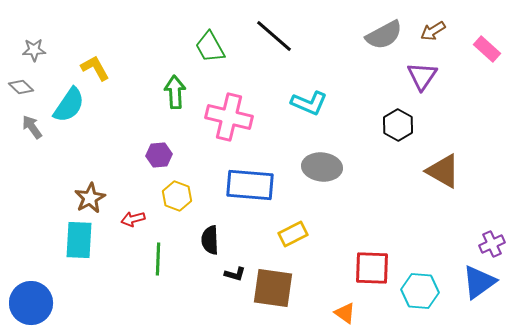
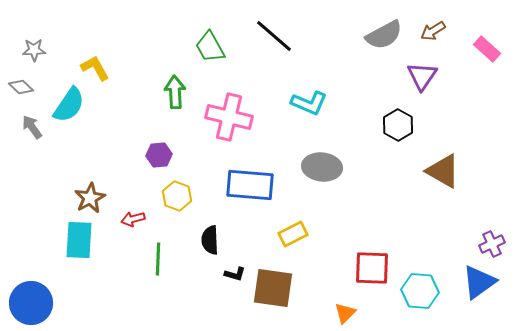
orange triangle: rotated 40 degrees clockwise
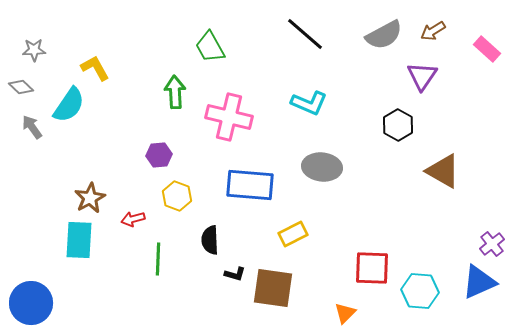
black line: moved 31 px right, 2 px up
purple cross: rotated 15 degrees counterclockwise
blue triangle: rotated 12 degrees clockwise
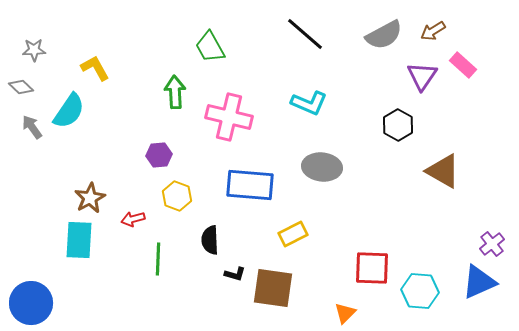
pink rectangle: moved 24 px left, 16 px down
cyan semicircle: moved 6 px down
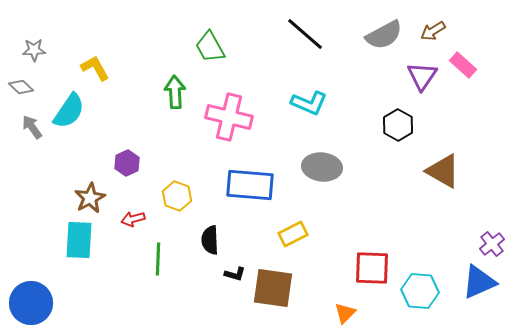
purple hexagon: moved 32 px left, 8 px down; rotated 20 degrees counterclockwise
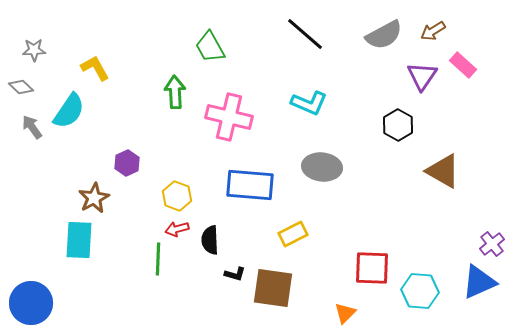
brown star: moved 4 px right
red arrow: moved 44 px right, 10 px down
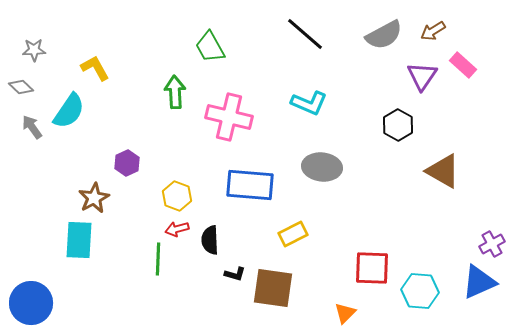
purple cross: rotated 10 degrees clockwise
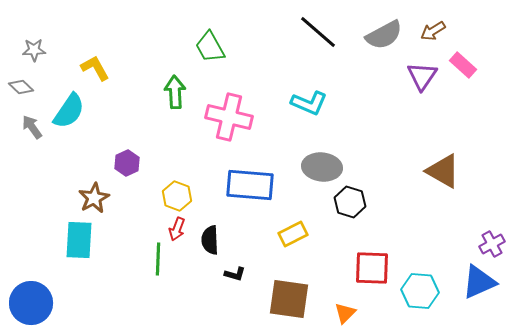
black line: moved 13 px right, 2 px up
black hexagon: moved 48 px left, 77 px down; rotated 12 degrees counterclockwise
red arrow: rotated 55 degrees counterclockwise
brown square: moved 16 px right, 11 px down
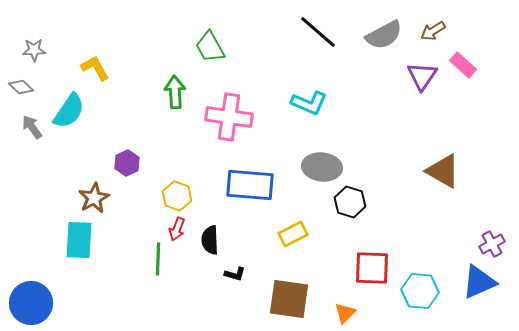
pink cross: rotated 6 degrees counterclockwise
